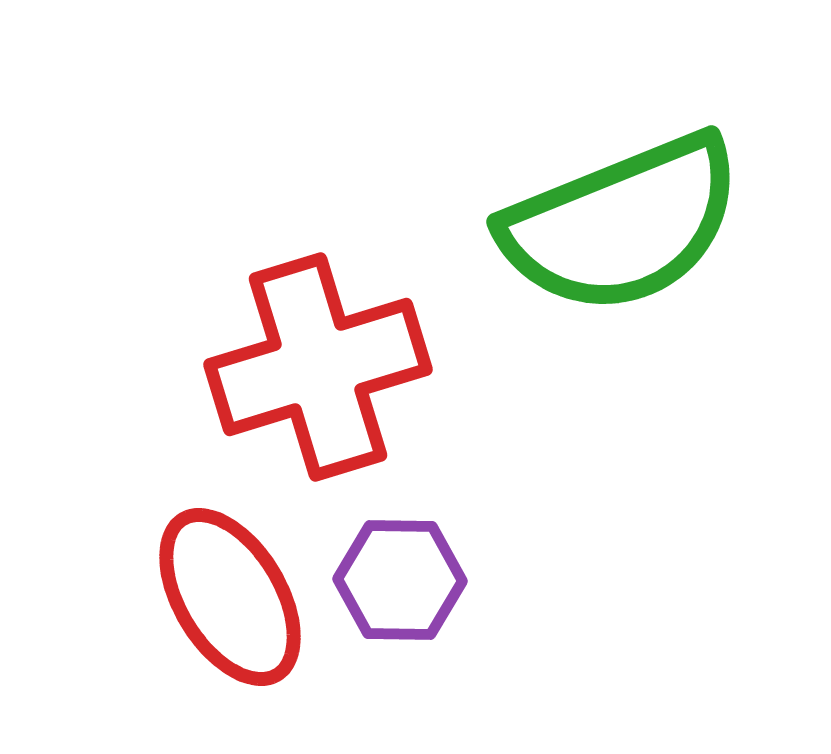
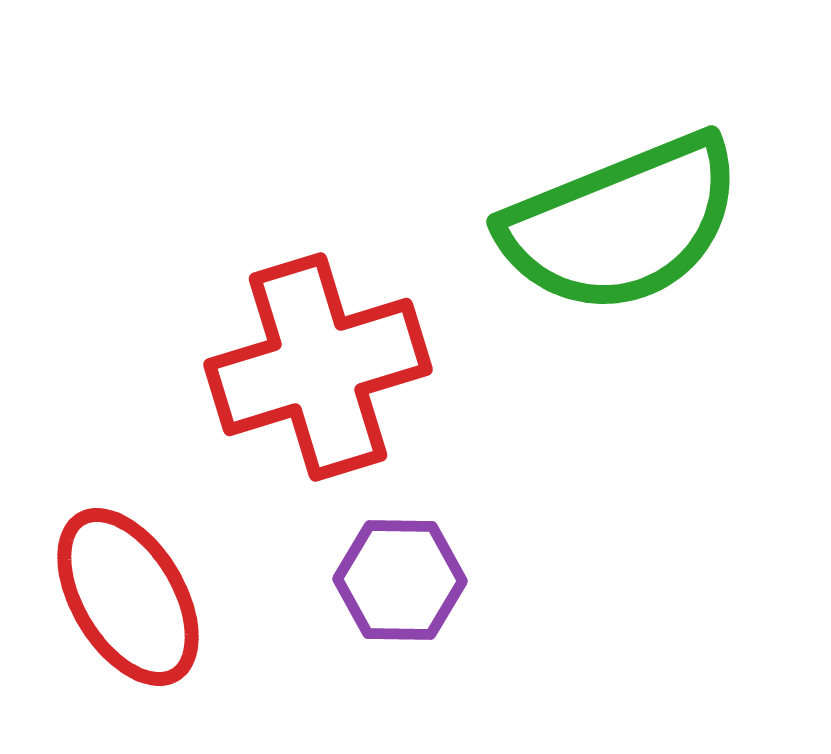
red ellipse: moved 102 px left
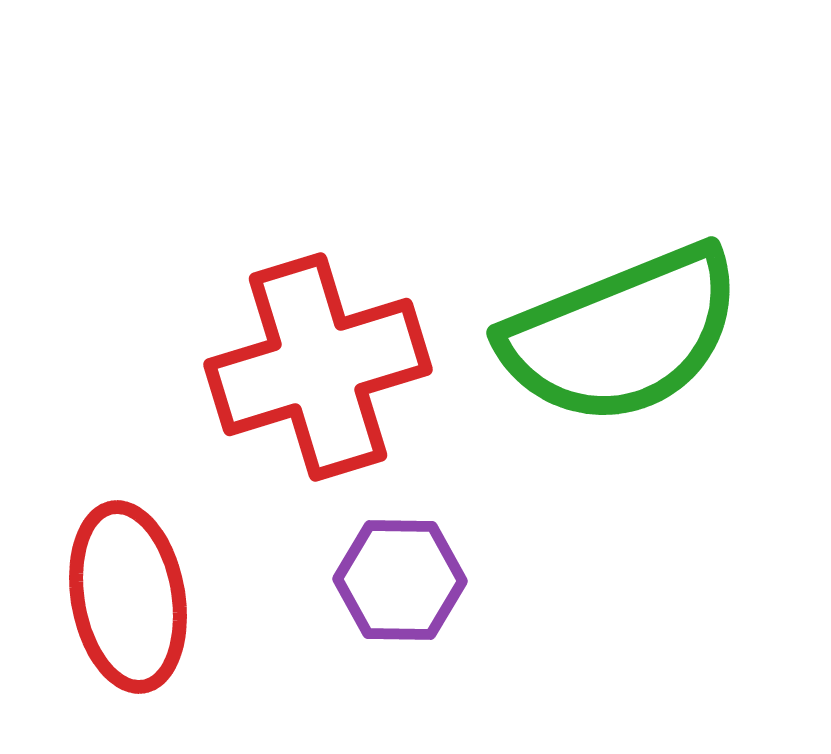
green semicircle: moved 111 px down
red ellipse: rotated 21 degrees clockwise
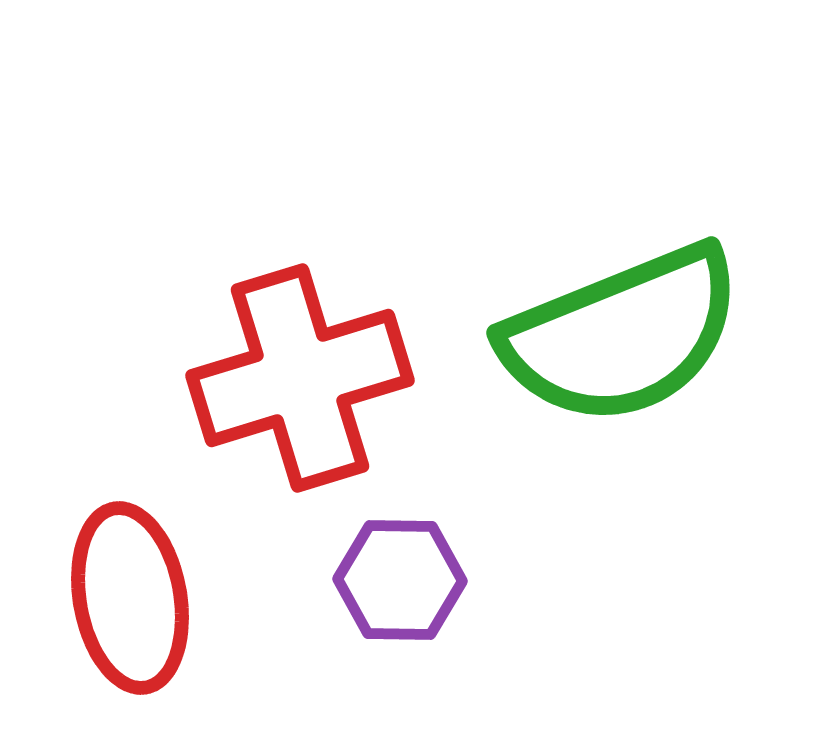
red cross: moved 18 px left, 11 px down
red ellipse: moved 2 px right, 1 px down
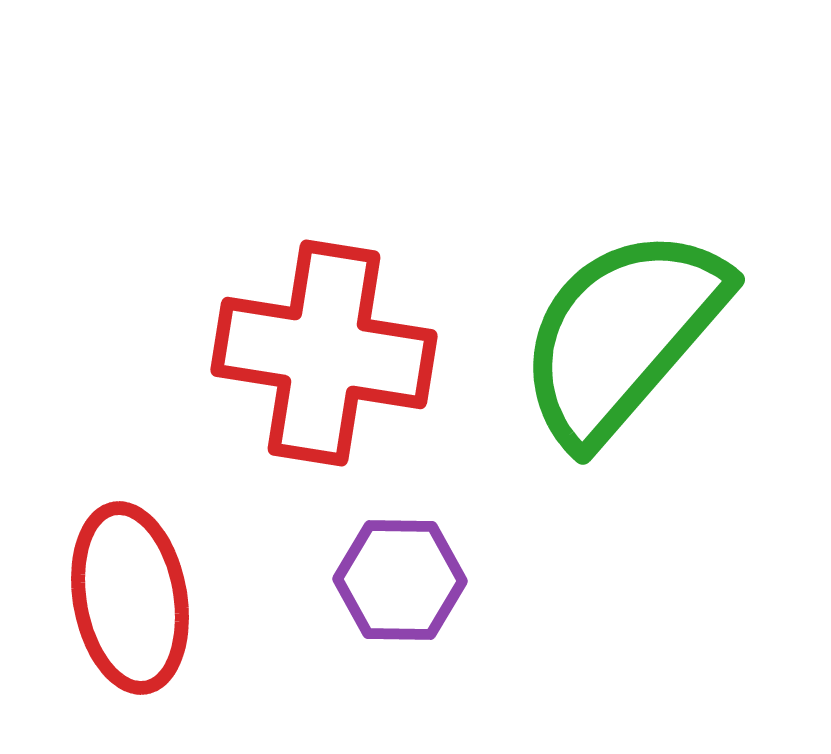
green semicircle: rotated 153 degrees clockwise
red cross: moved 24 px right, 25 px up; rotated 26 degrees clockwise
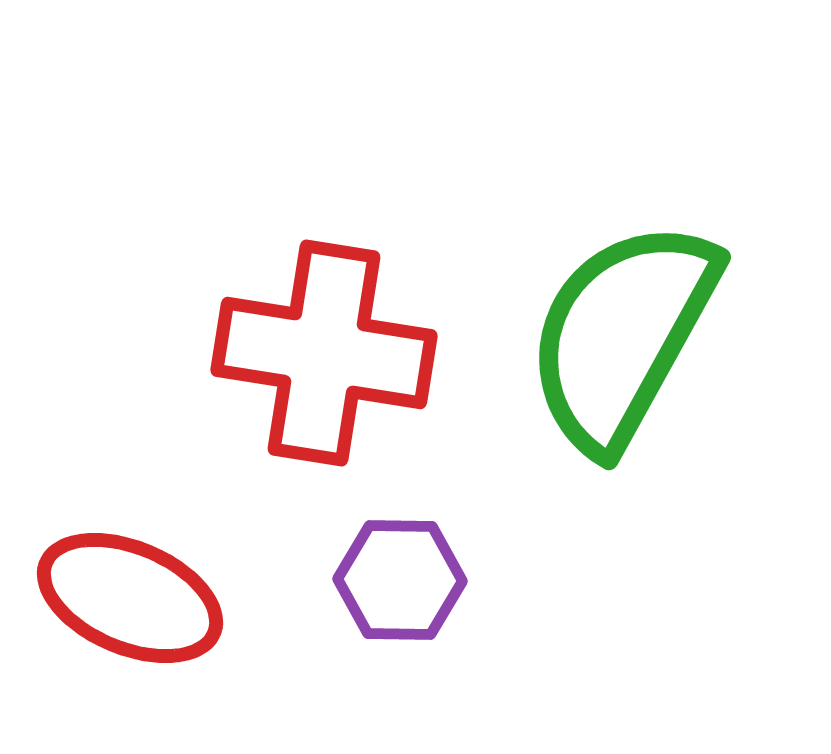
green semicircle: rotated 12 degrees counterclockwise
red ellipse: rotated 57 degrees counterclockwise
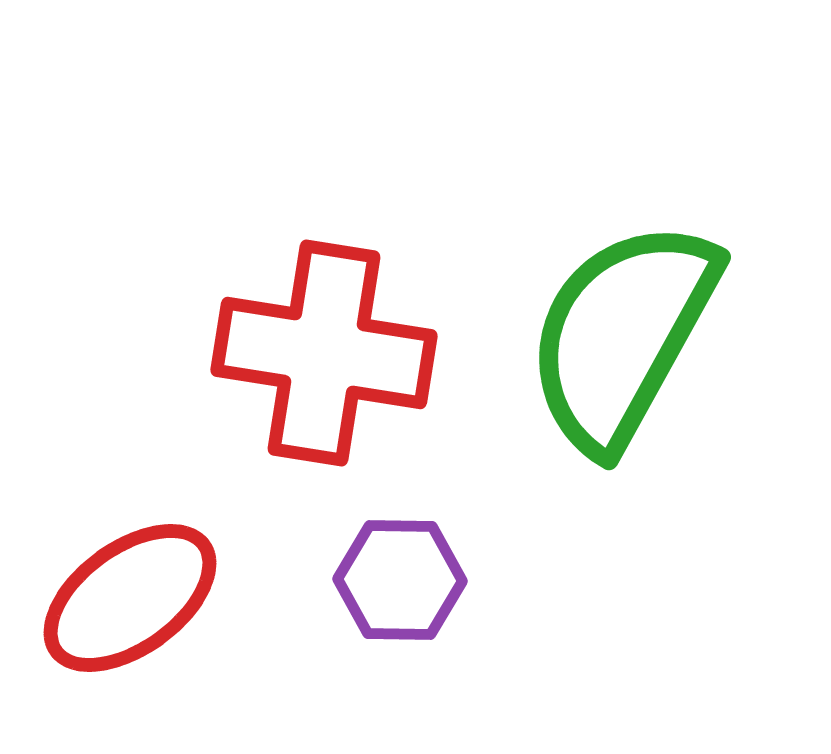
red ellipse: rotated 59 degrees counterclockwise
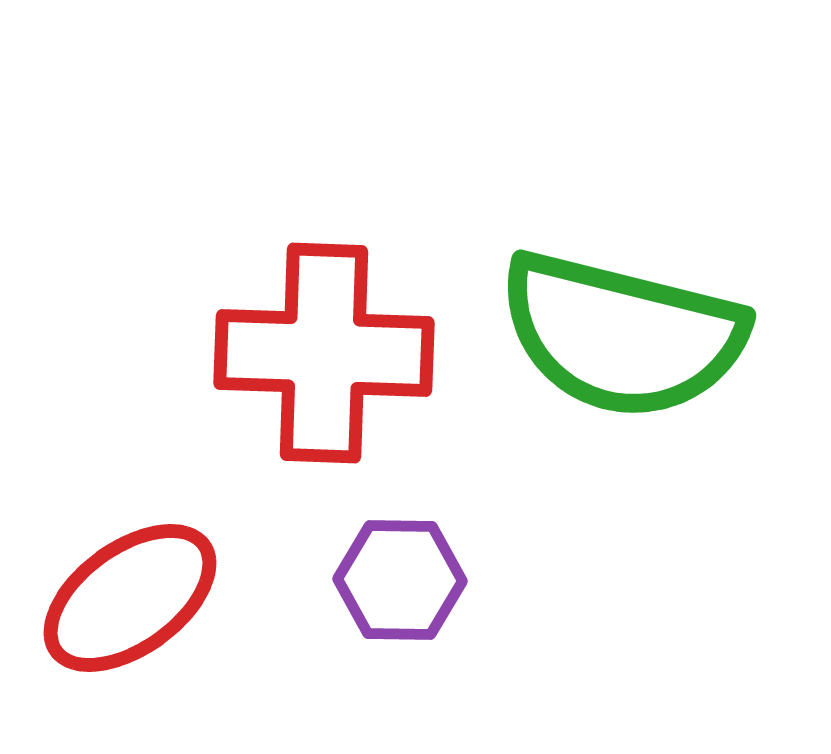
green semicircle: rotated 105 degrees counterclockwise
red cross: rotated 7 degrees counterclockwise
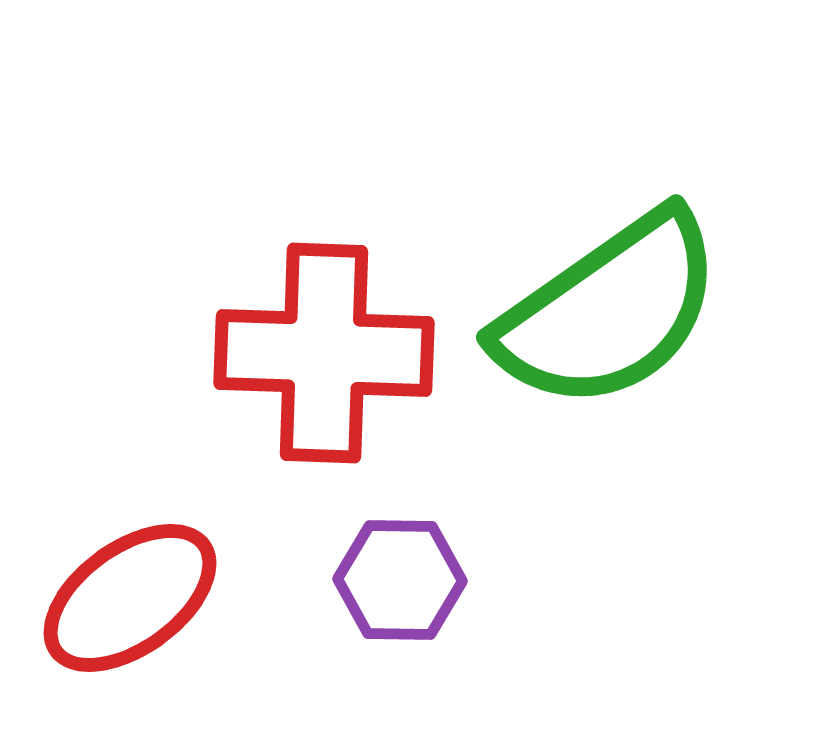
green semicircle: moved 13 px left, 24 px up; rotated 49 degrees counterclockwise
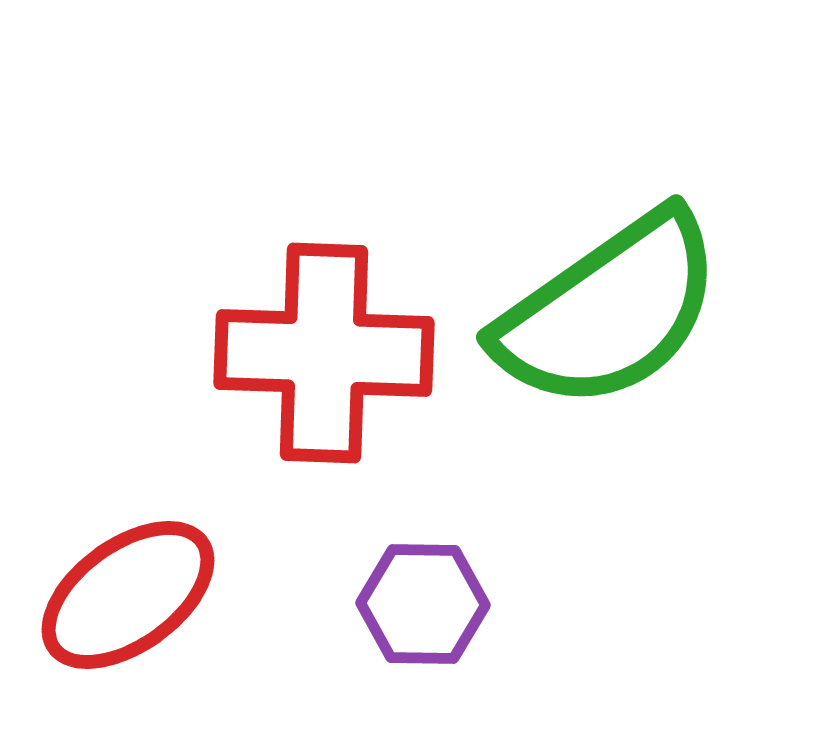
purple hexagon: moved 23 px right, 24 px down
red ellipse: moved 2 px left, 3 px up
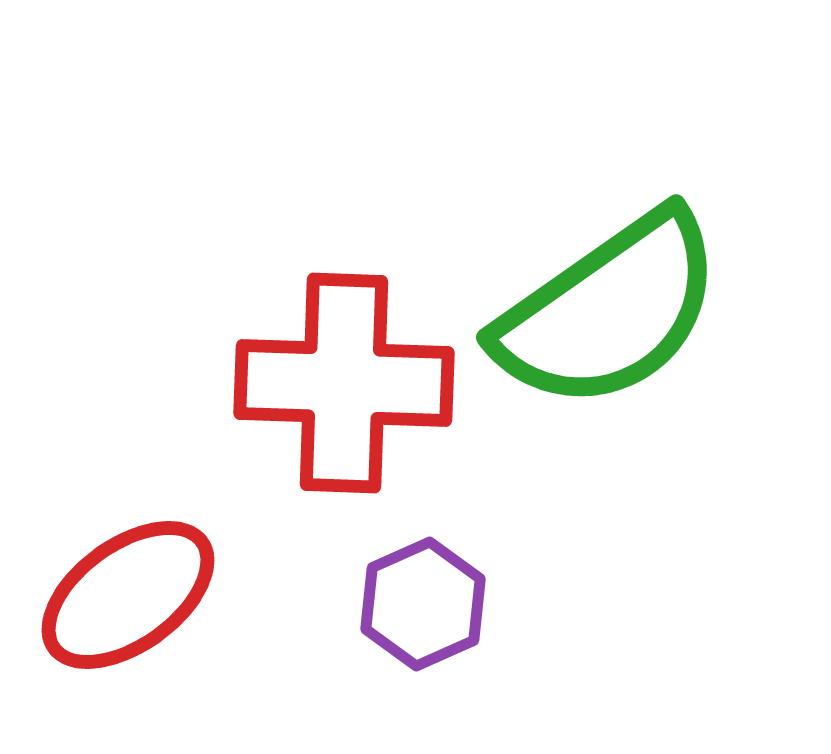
red cross: moved 20 px right, 30 px down
purple hexagon: rotated 25 degrees counterclockwise
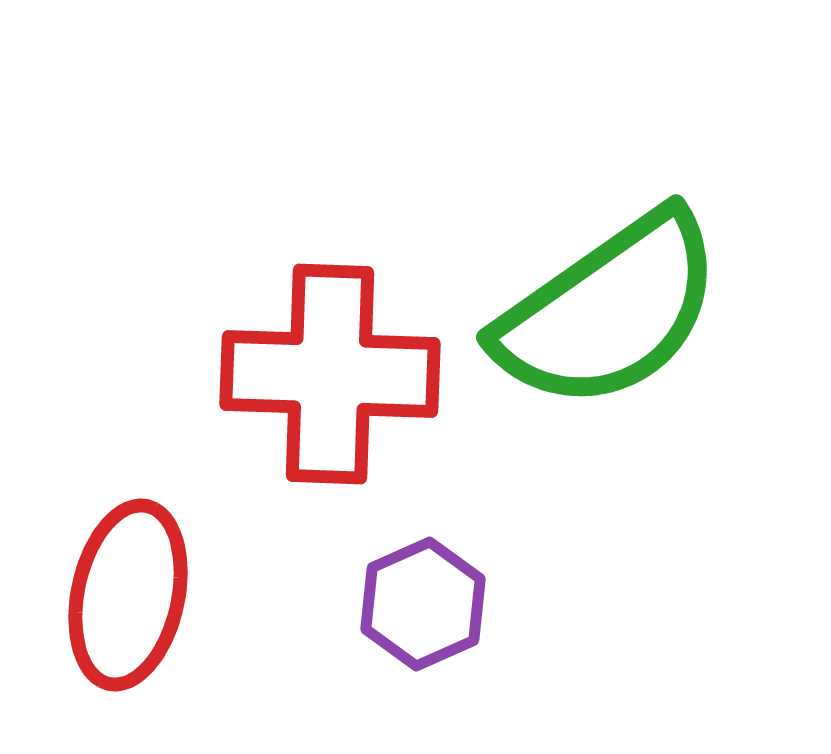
red cross: moved 14 px left, 9 px up
red ellipse: rotated 42 degrees counterclockwise
